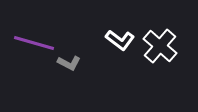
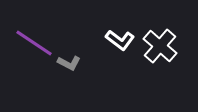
purple line: rotated 18 degrees clockwise
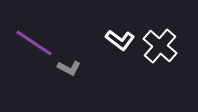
gray L-shape: moved 5 px down
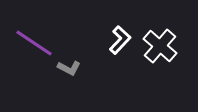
white L-shape: rotated 84 degrees counterclockwise
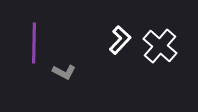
purple line: rotated 57 degrees clockwise
gray L-shape: moved 5 px left, 4 px down
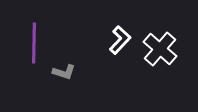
white cross: moved 3 px down
gray L-shape: rotated 10 degrees counterclockwise
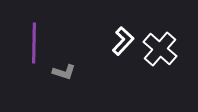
white L-shape: moved 3 px right, 1 px down
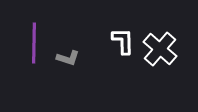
white L-shape: rotated 44 degrees counterclockwise
gray L-shape: moved 4 px right, 14 px up
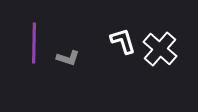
white L-shape: rotated 16 degrees counterclockwise
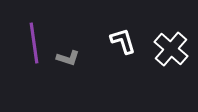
purple line: rotated 9 degrees counterclockwise
white cross: moved 11 px right
